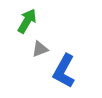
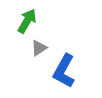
gray triangle: moved 1 px left, 1 px up; rotated 12 degrees counterclockwise
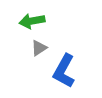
green arrow: moved 5 px right; rotated 130 degrees counterclockwise
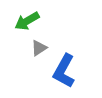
green arrow: moved 5 px left; rotated 20 degrees counterclockwise
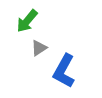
green arrow: rotated 20 degrees counterclockwise
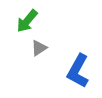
blue L-shape: moved 14 px right
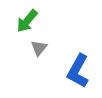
gray triangle: rotated 18 degrees counterclockwise
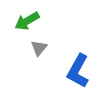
green arrow: rotated 20 degrees clockwise
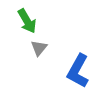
green arrow: rotated 90 degrees counterclockwise
